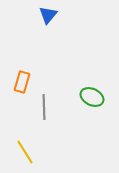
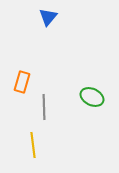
blue triangle: moved 2 px down
yellow line: moved 8 px right, 7 px up; rotated 25 degrees clockwise
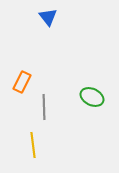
blue triangle: rotated 18 degrees counterclockwise
orange rectangle: rotated 10 degrees clockwise
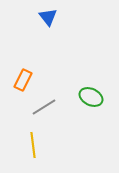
orange rectangle: moved 1 px right, 2 px up
green ellipse: moved 1 px left
gray line: rotated 60 degrees clockwise
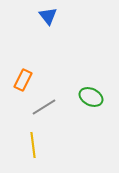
blue triangle: moved 1 px up
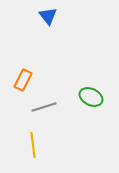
gray line: rotated 15 degrees clockwise
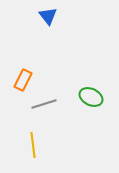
gray line: moved 3 px up
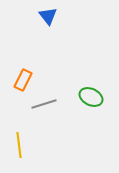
yellow line: moved 14 px left
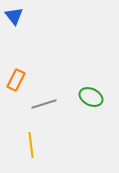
blue triangle: moved 34 px left
orange rectangle: moved 7 px left
yellow line: moved 12 px right
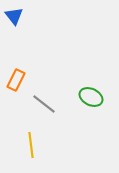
gray line: rotated 55 degrees clockwise
